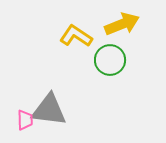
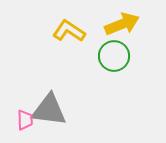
yellow L-shape: moved 7 px left, 5 px up
green circle: moved 4 px right, 4 px up
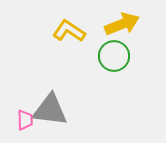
gray triangle: moved 1 px right
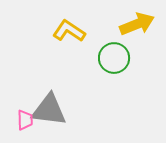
yellow arrow: moved 15 px right
green circle: moved 2 px down
gray triangle: moved 1 px left
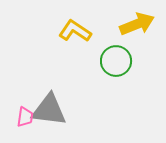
yellow L-shape: moved 6 px right
green circle: moved 2 px right, 3 px down
pink trapezoid: moved 3 px up; rotated 10 degrees clockwise
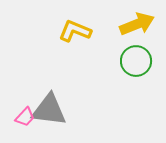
yellow L-shape: rotated 12 degrees counterclockwise
green circle: moved 20 px right
pink trapezoid: rotated 35 degrees clockwise
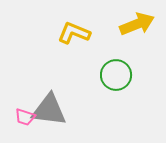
yellow L-shape: moved 1 px left, 2 px down
green circle: moved 20 px left, 14 px down
pink trapezoid: rotated 65 degrees clockwise
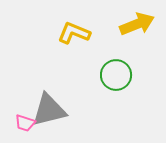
gray triangle: rotated 21 degrees counterclockwise
pink trapezoid: moved 6 px down
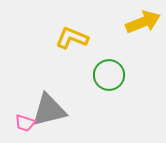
yellow arrow: moved 6 px right, 2 px up
yellow L-shape: moved 2 px left, 5 px down
green circle: moved 7 px left
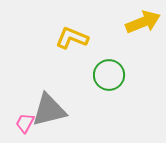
pink trapezoid: rotated 100 degrees clockwise
